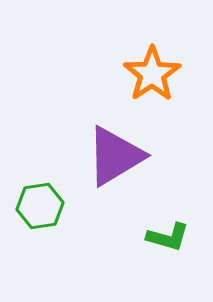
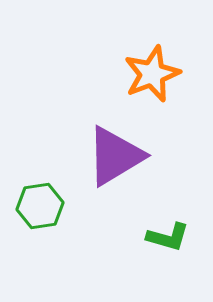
orange star: rotated 12 degrees clockwise
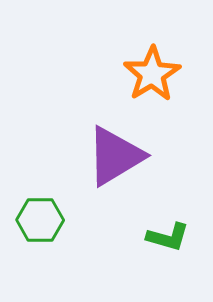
orange star: rotated 10 degrees counterclockwise
green hexagon: moved 14 px down; rotated 9 degrees clockwise
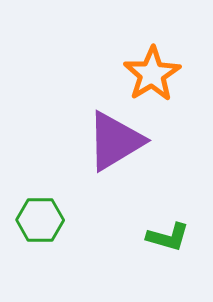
purple triangle: moved 15 px up
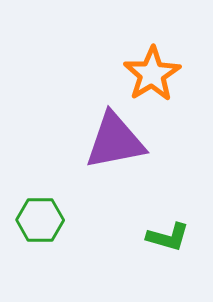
purple triangle: rotated 20 degrees clockwise
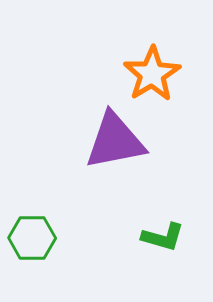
green hexagon: moved 8 px left, 18 px down
green L-shape: moved 5 px left
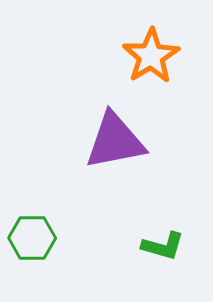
orange star: moved 1 px left, 18 px up
green L-shape: moved 9 px down
